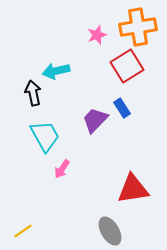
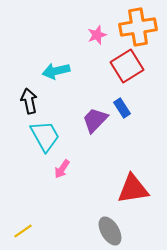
black arrow: moved 4 px left, 8 px down
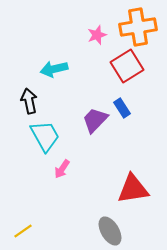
cyan arrow: moved 2 px left, 2 px up
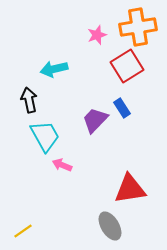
black arrow: moved 1 px up
pink arrow: moved 4 px up; rotated 78 degrees clockwise
red triangle: moved 3 px left
gray ellipse: moved 5 px up
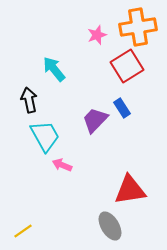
cyan arrow: rotated 64 degrees clockwise
red triangle: moved 1 px down
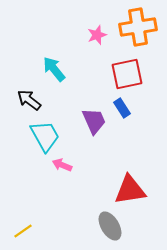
red square: moved 8 px down; rotated 20 degrees clockwise
black arrow: rotated 40 degrees counterclockwise
purple trapezoid: moved 1 px left, 1 px down; rotated 112 degrees clockwise
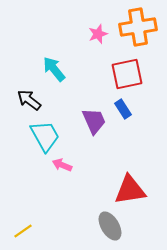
pink star: moved 1 px right, 1 px up
blue rectangle: moved 1 px right, 1 px down
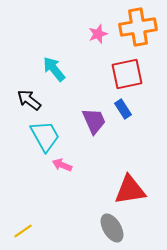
gray ellipse: moved 2 px right, 2 px down
